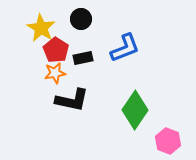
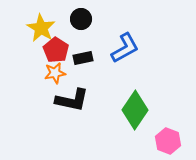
blue L-shape: rotated 8 degrees counterclockwise
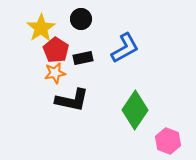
yellow star: rotated 8 degrees clockwise
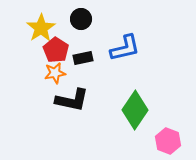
blue L-shape: rotated 16 degrees clockwise
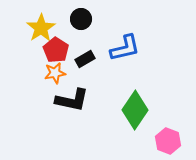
black rectangle: moved 2 px right, 1 px down; rotated 18 degrees counterclockwise
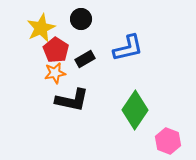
yellow star: rotated 8 degrees clockwise
blue L-shape: moved 3 px right
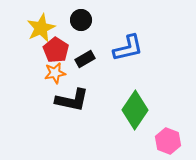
black circle: moved 1 px down
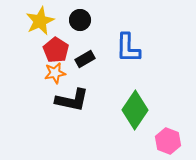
black circle: moved 1 px left
yellow star: moved 1 px left, 7 px up
blue L-shape: rotated 104 degrees clockwise
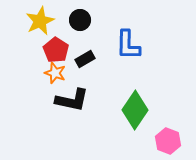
blue L-shape: moved 3 px up
orange star: rotated 30 degrees clockwise
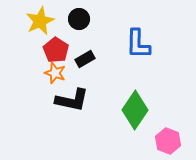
black circle: moved 1 px left, 1 px up
blue L-shape: moved 10 px right, 1 px up
